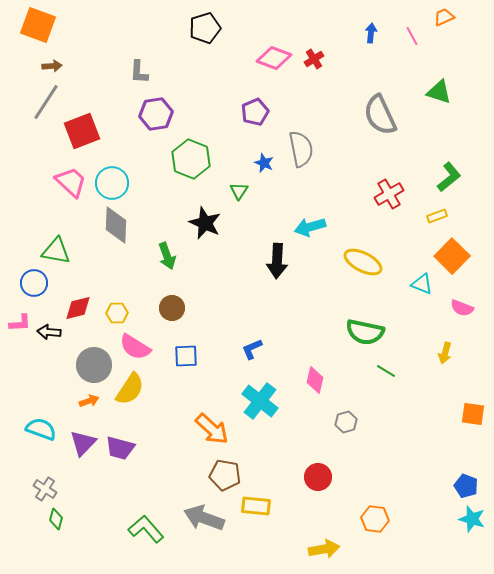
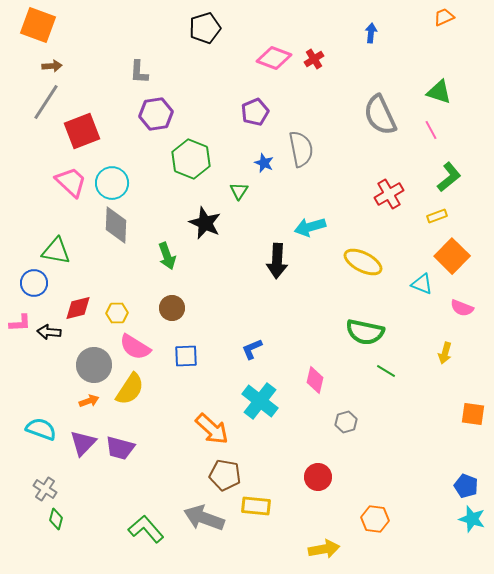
pink line at (412, 36): moved 19 px right, 94 px down
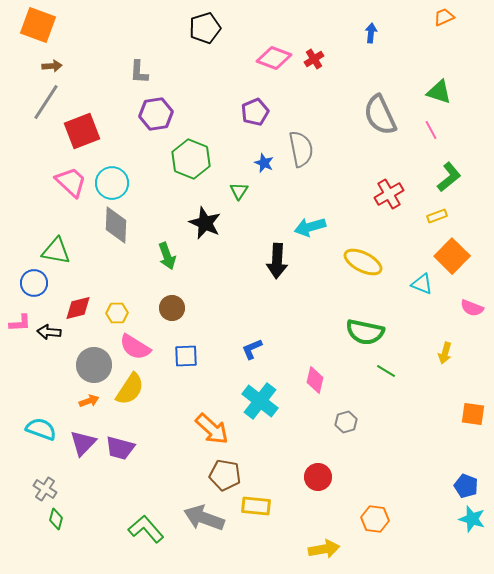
pink semicircle at (462, 308): moved 10 px right
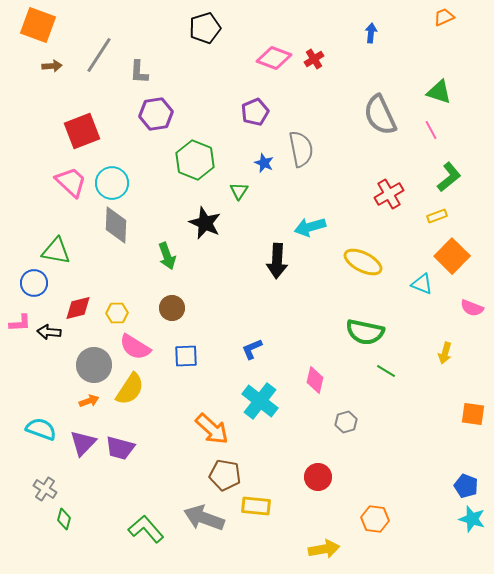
gray line at (46, 102): moved 53 px right, 47 px up
green hexagon at (191, 159): moved 4 px right, 1 px down
green diamond at (56, 519): moved 8 px right
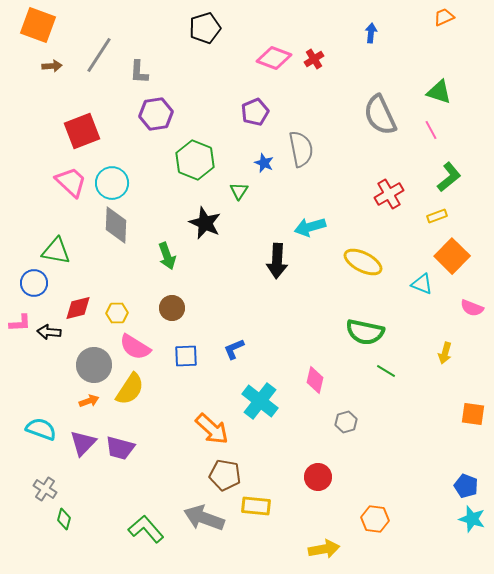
blue L-shape at (252, 349): moved 18 px left
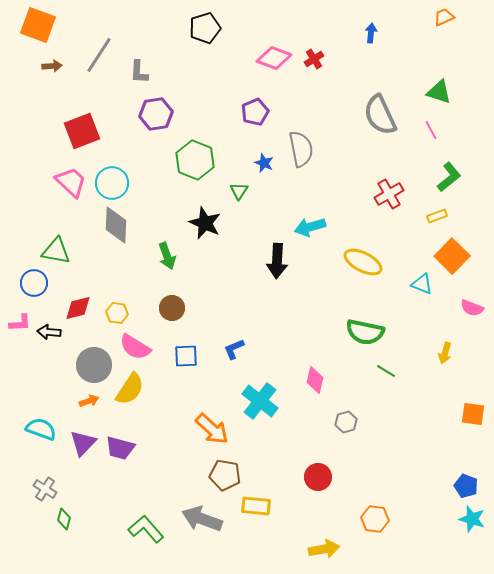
yellow hexagon at (117, 313): rotated 10 degrees clockwise
gray arrow at (204, 518): moved 2 px left, 1 px down
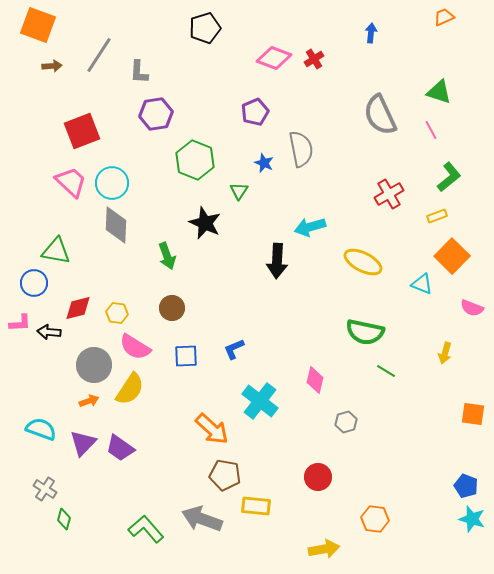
purple trapezoid at (120, 448): rotated 20 degrees clockwise
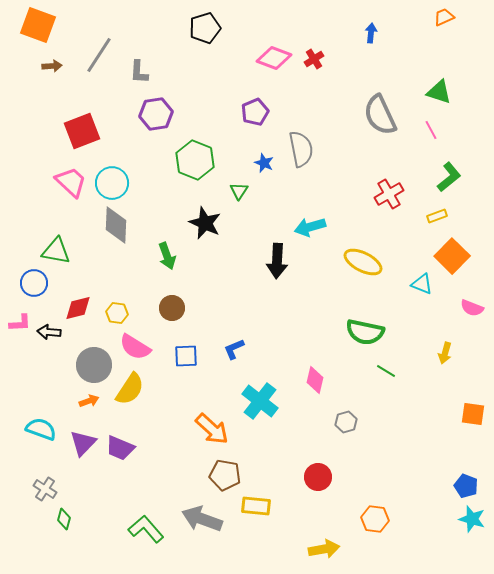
purple trapezoid at (120, 448): rotated 12 degrees counterclockwise
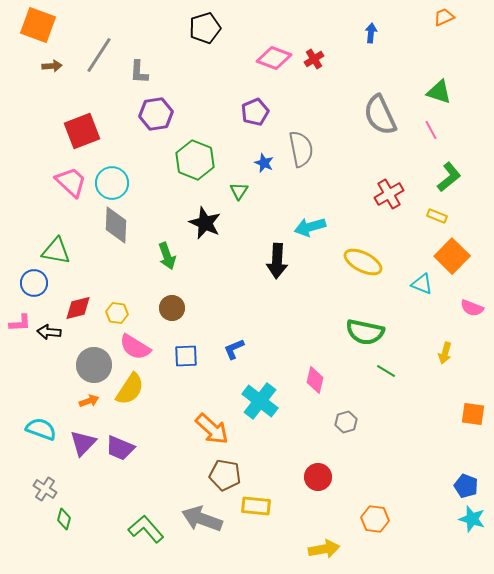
yellow rectangle at (437, 216): rotated 42 degrees clockwise
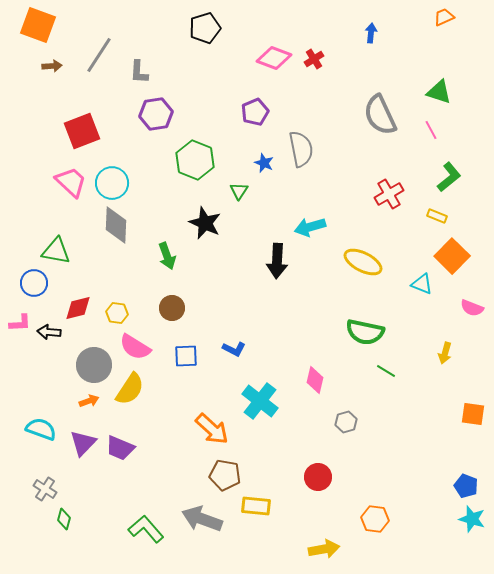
blue L-shape at (234, 349): rotated 130 degrees counterclockwise
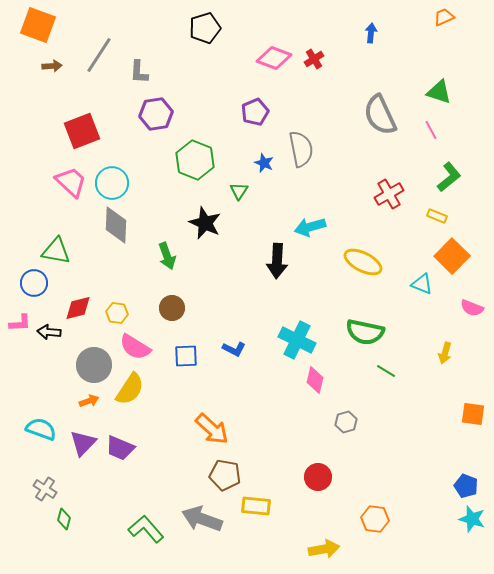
cyan cross at (260, 401): moved 37 px right, 61 px up; rotated 12 degrees counterclockwise
